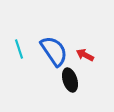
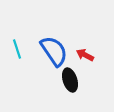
cyan line: moved 2 px left
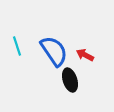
cyan line: moved 3 px up
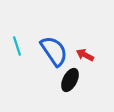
black ellipse: rotated 45 degrees clockwise
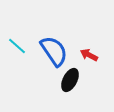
cyan line: rotated 30 degrees counterclockwise
red arrow: moved 4 px right
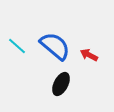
blue semicircle: moved 1 px right, 5 px up; rotated 16 degrees counterclockwise
black ellipse: moved 9 px left, 4 px down
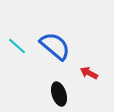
red arrow: moved 18 px down
black ellipse: moved 2 px left, 10 px down; rotated 45 degrees counterclockwise
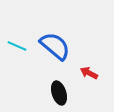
cyan line: rotated 18 degrees counterclockwise
black ellipse: moved 1 px up
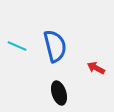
blue semicircle: rotated 36 degrees clockwise
red arrow: moved 7 px right, 5 px up
